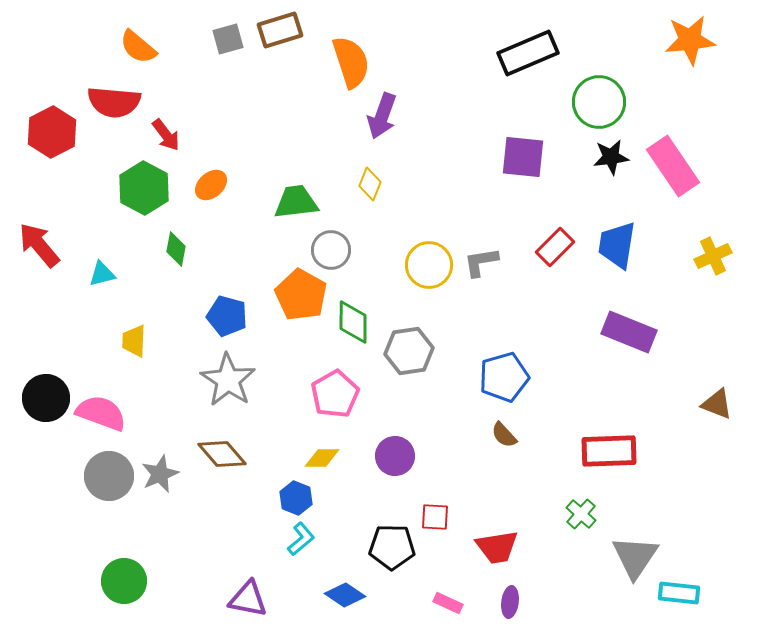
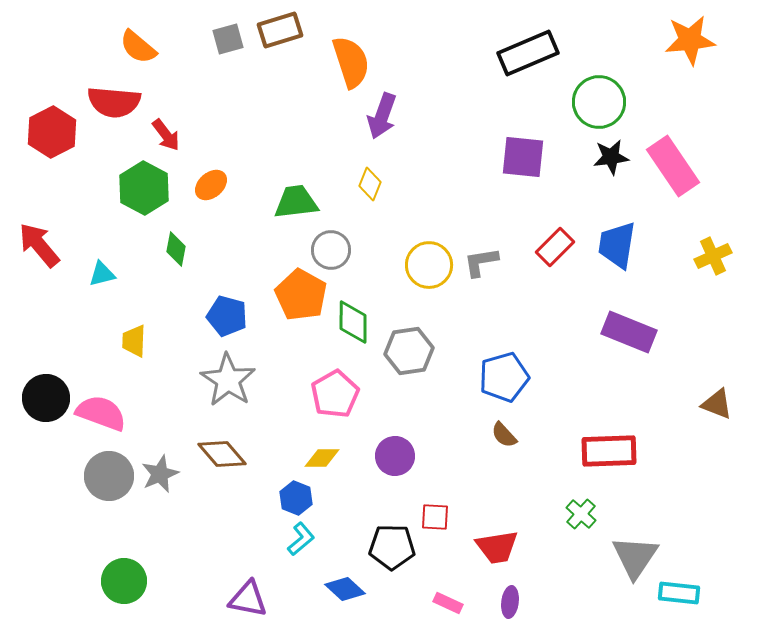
blue diamond at (345, 595): moved 6 px up; rotated 9 degrees clockwise
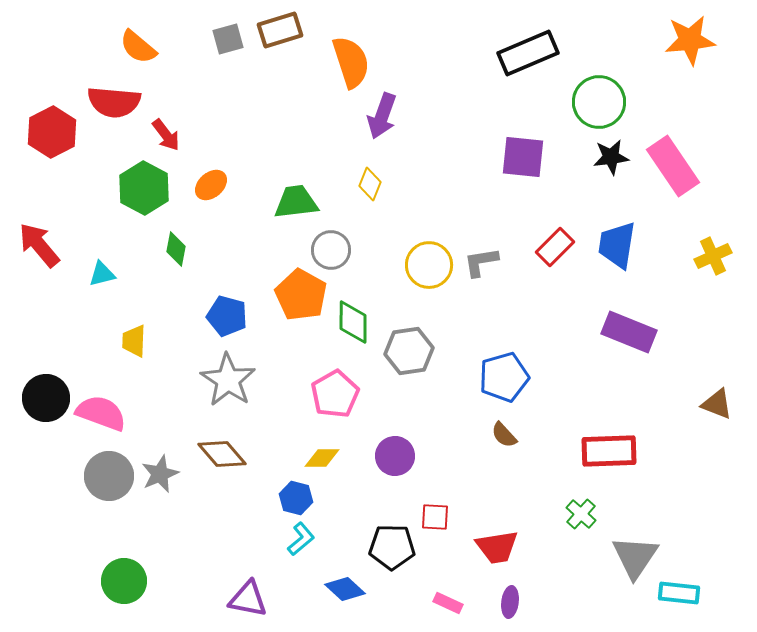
blue hexagon at (296, 498): rotated 8 degrees counterclockwise
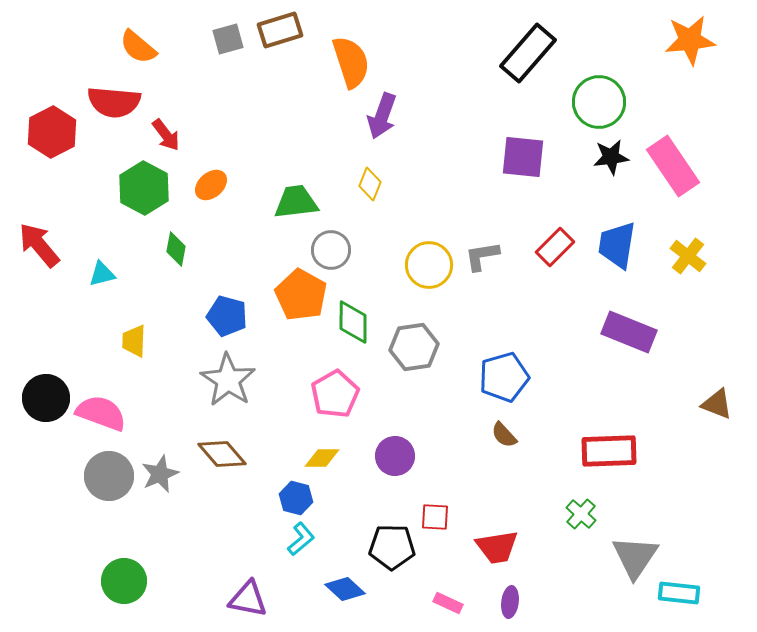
black rectangle at (528, 53): rotated 26 degrees counterclockwise
yellow cross at (713, 256): moved 25 px left; rotated 27 degrees counterclockwise
gray L-shape at (481, 262): moved 1 px right, 6 px up
gray hexagon at (409, 351): moved 5 px right, 4 px up
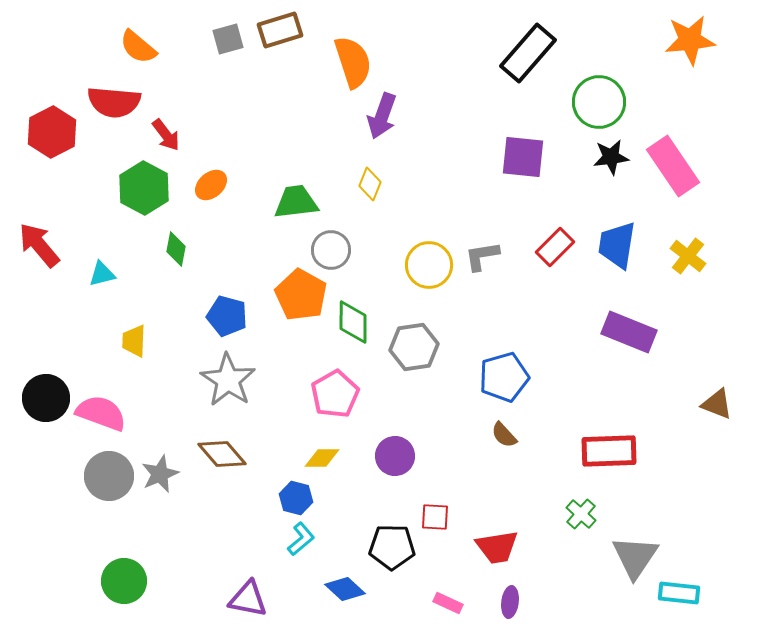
orange semicircle at (351, 62): moved 2 px right
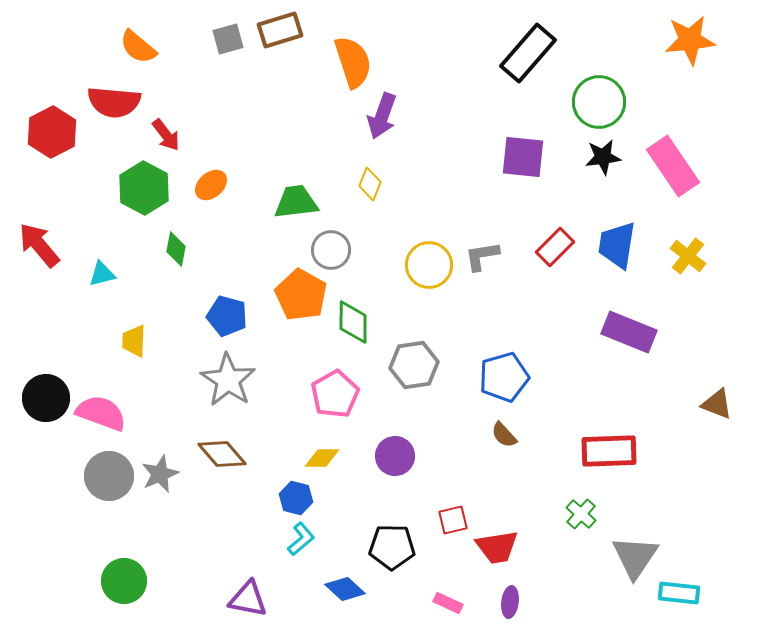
black star at (611, 157): moved 8 px left
gray hexagon at (414, 347): moved 18 px down
red square at (435, 517): moved 18 px right, 3 px down; rotated 16 degrees counterclockwise
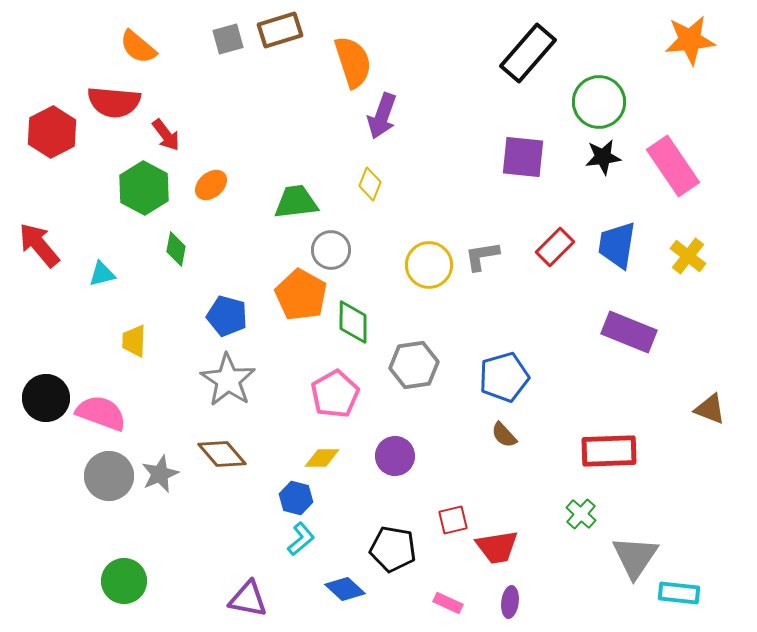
brown triangle at (717, 404): moved 7 px left, 5 px down
black pentagon at (392, 547): moved 1 px right, 2 px down; rotated 9 degrees clockwise
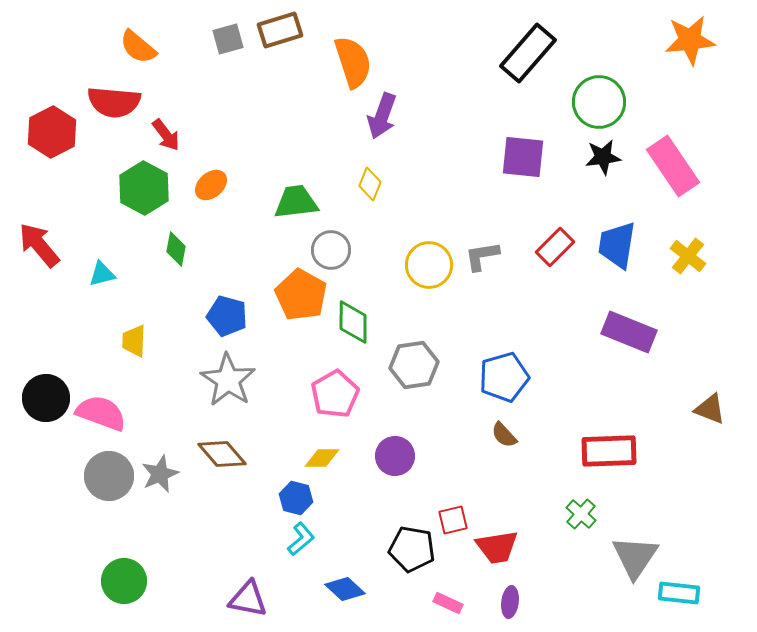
black pentagon at (393, 549): moved 19 px right
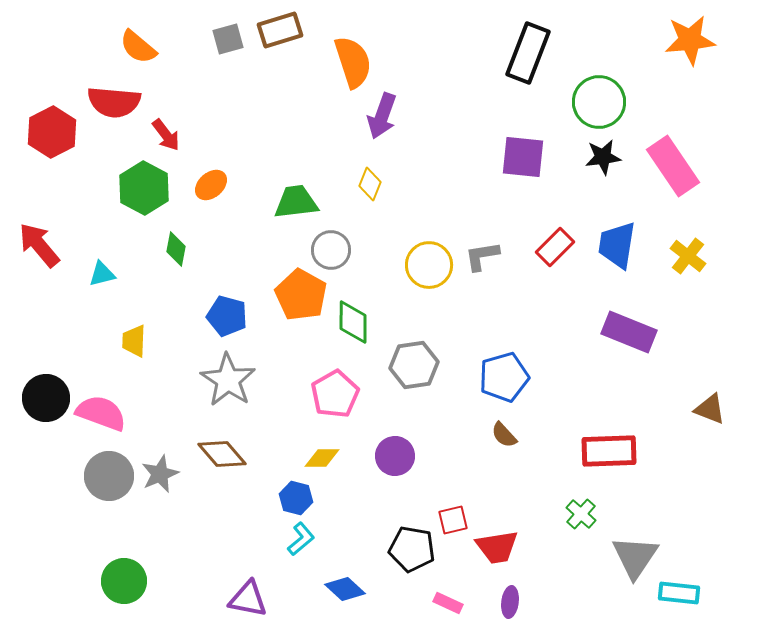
black rectangle at (528, 53): rotated 20 degrees counterclockwise
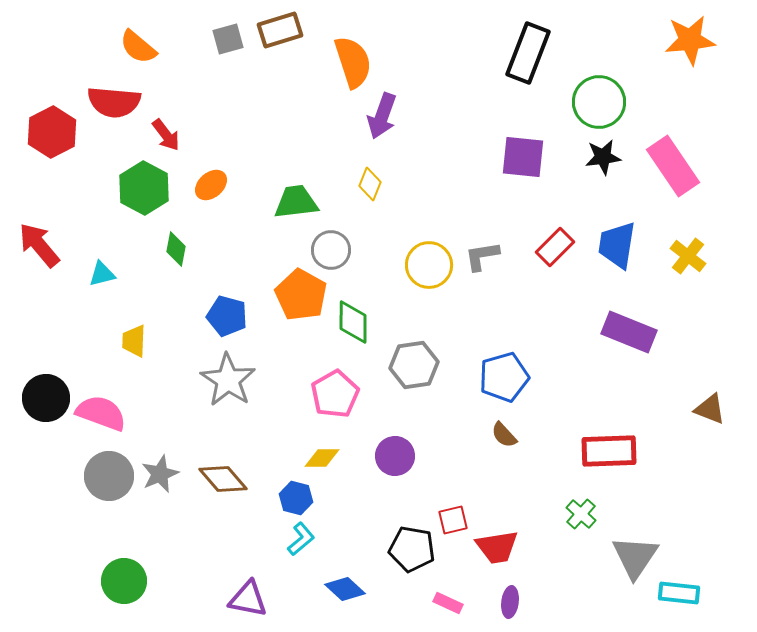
brown diamond at (222, 454): moved 1 px right, 25 px down
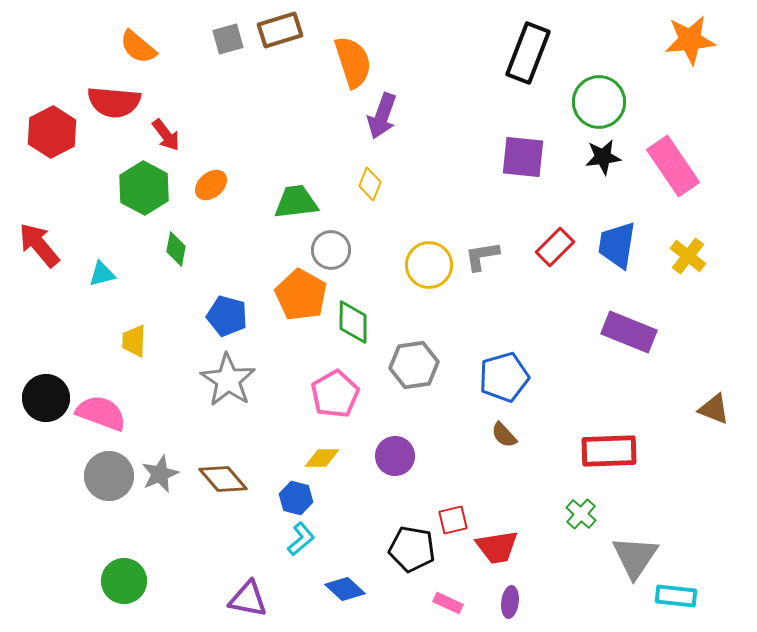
brown triangle at (710, 409): moved 4 px right
cyan rectangle at (679, 593): moved 3 px left, 3 px down
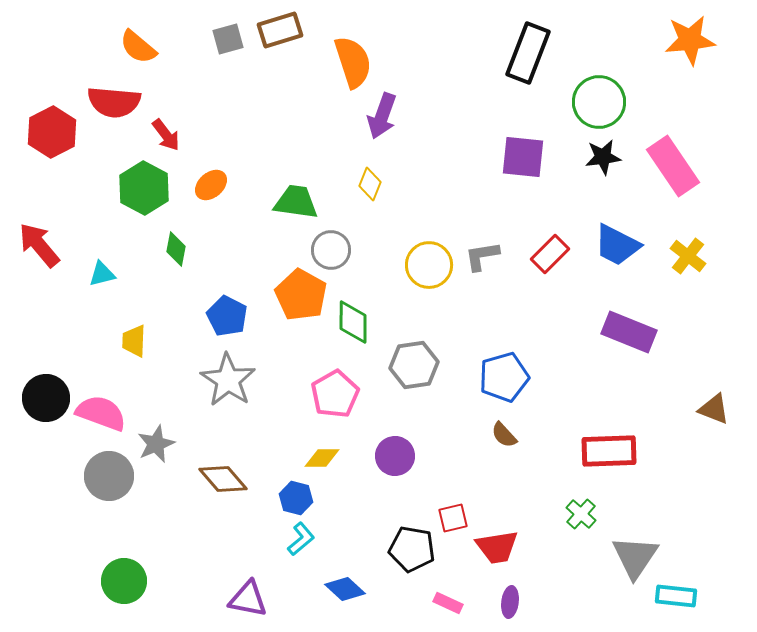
green trapezoid at (296, 202): rotated 15 degrees clockwise
blue trapezoid at (617, 245): rotated 72 degrees counterclockwise
red rectangle at (555, 247): moved 5 px left, 7 px down
blue pentagon at (227, 316): rotated 12 degrees clockwise
gray star at (160, 474): moved 4 px left, 30 px up
red square at (453, 520): moved 2 px up
